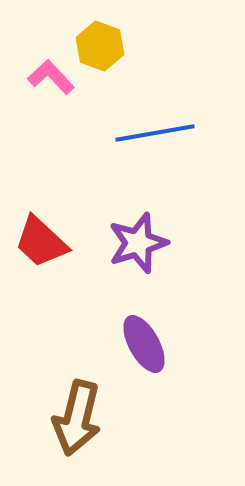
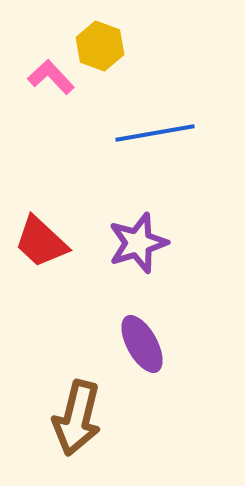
purple ellipse: moved 2 px left
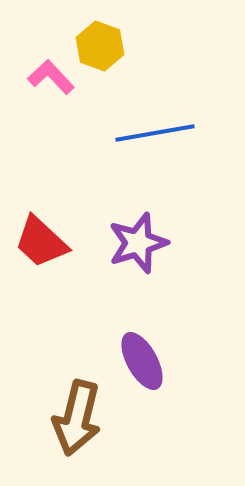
purple ellipse: moved 17 px down
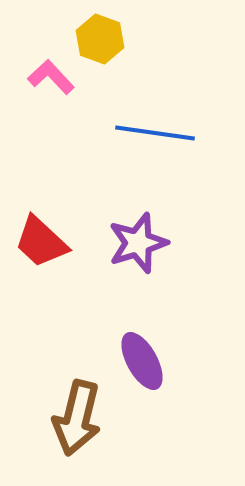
yellow hexagon: moved 7 px up
blue line: rotated 18 degrees clockwise
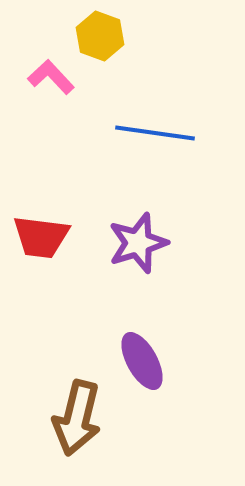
yellow hexagon: moved 3 px up
red trapezoid: moved 5 px up; rotated 36 degrees counterclockwise
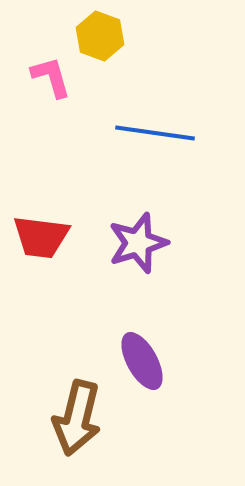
pink L-shape: rotated 27 degrees clockwise
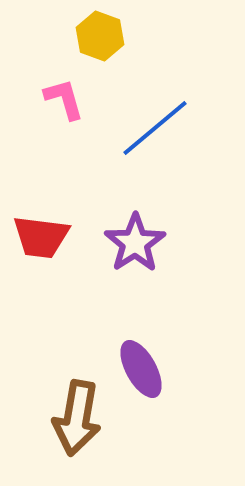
pink L-shape: moved 13 px right, 22 px down
blue line: moved 5 px up; rotated 48 degrees counterclockwise
purple star: moved 3 px left; rotated 16 degrees counterclockwise
purple ellipse: moved 1 px left, 8 px down
brown arrow: rotated 4 degrees counterclockwise
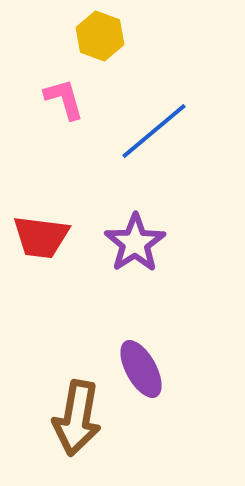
blue line: moved 1 px left, 3 px down
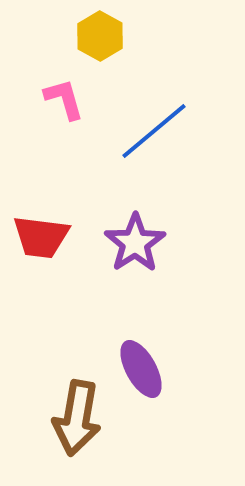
yellow hexagon: rotated 9 degrees clockwise
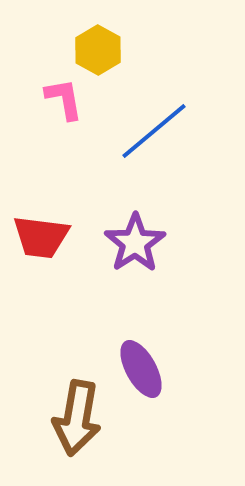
yellow hexagon: moved 2 px left, 14 px down
pink L-shape: rotated 6 degrees clockwise
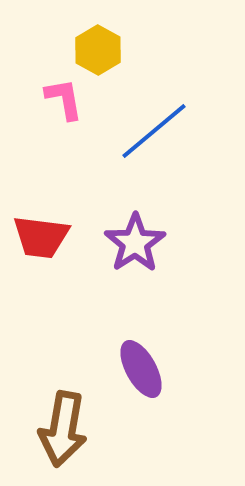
brown arrow: moved 14 px left, 11 px down
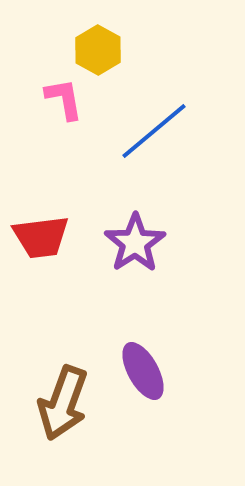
red trapezoid: rotated 14 degrees counterclockwise
purple ellipse: moved 2 px right, 2 px down
brown arrow: moved 26 px up; rotated 10 degrees clockwise
